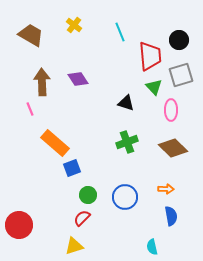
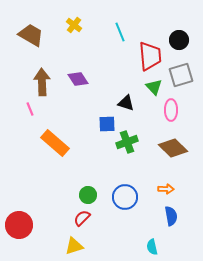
blue square: moved 35 px right, 44 px up; rotated 18 degrees clockwise
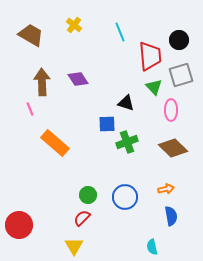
orange arrow: rotated 14 degrees counterclockwise
yellow triangle: rotated 42 degrees counterclockwise
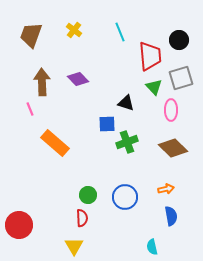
yellow cross: moved 5 px down
brown trapezoid: rotated 100 degrees counterclockwise
gray square: moved 3 px down
purple diamond: rotated 10 degrees counterclockwise
red semicircle: rotated 132 degrees clockwise
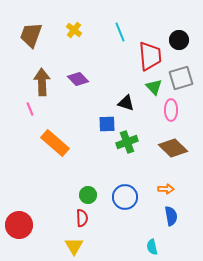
orange arrow: rotated 14 degrees clockwise
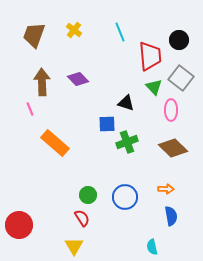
brown trapezoid: moved 3 px right
gray square: rotated 35 degrees counterclockwise
red semicircle: rotated 30 degrees counterclockwise
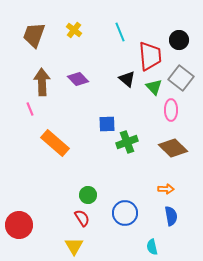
black triangle: moved 1 px right, 24 px up; rotated 24 degrees clockwise
blue circle: moved 16 px down
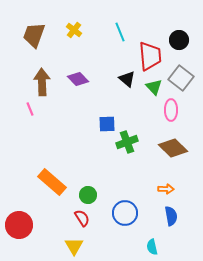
orange rectangle: moved 3 px left, 39 px down
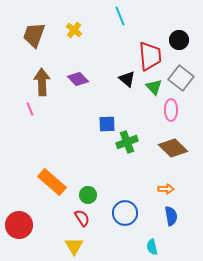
cyan line: moved 16 px up
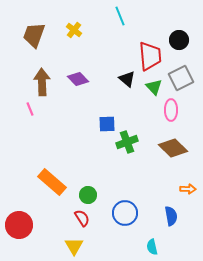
gray square: rotated 25 degrees clockwise
orange arrow: moved 22 px right
